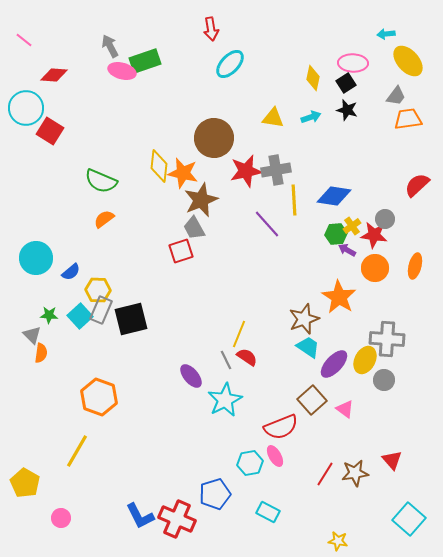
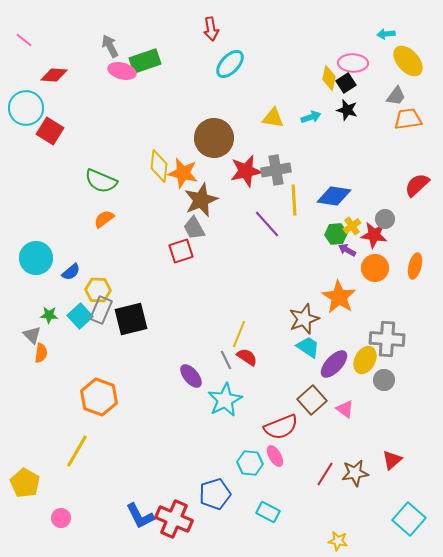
yellow diamond at (313, 78): moved 16 px right
red triangle at (392, 460): rotated 30 degrees clockwise
cyan hexagon at (250, 463): rotated 15 degrees clockwise
red cross at (177, 519): moved 3 px left
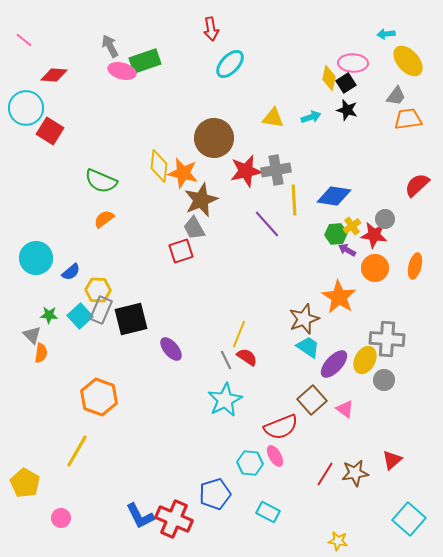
purple ellipse at (191, 376): moved 20 px left, 27 px up
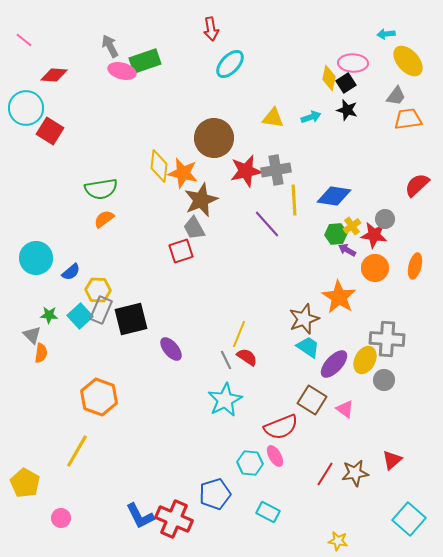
green semicircle at (101, 181): moved 8 px down; rotated 32 degrees counterclockwise
brown square at (312, 400): rotated 16 degrees counterclockwise
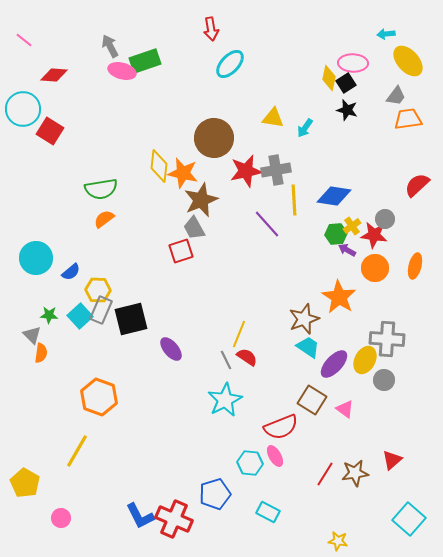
cyan circle at (26, 108): moved 3 px left, 1 px down
cyan arrow at (311, 117): moved 6 px left, 11 px down; rotated 144 degrees clockwise
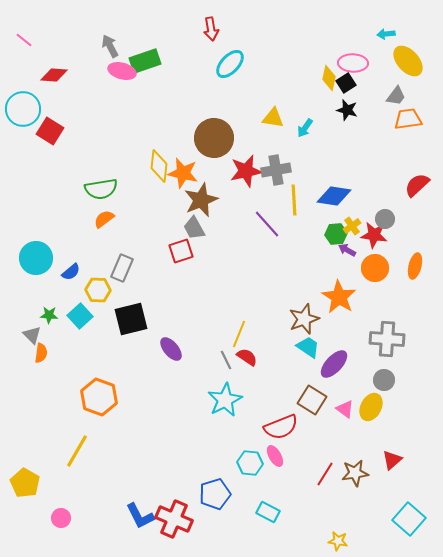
gray rectangle at (101, 310): moved 21 px right, 42 px up
yellow ellipse at (365, 360): moved 6 px right, 47 px down
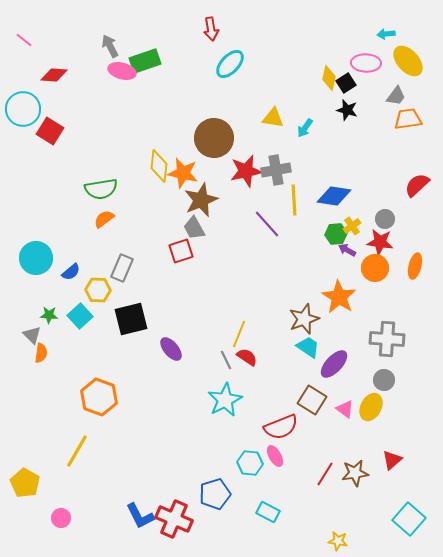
pink ellipse at (353, 63): moved 13 px right
red star at (374, 235): moved 6 px right, 7 px down
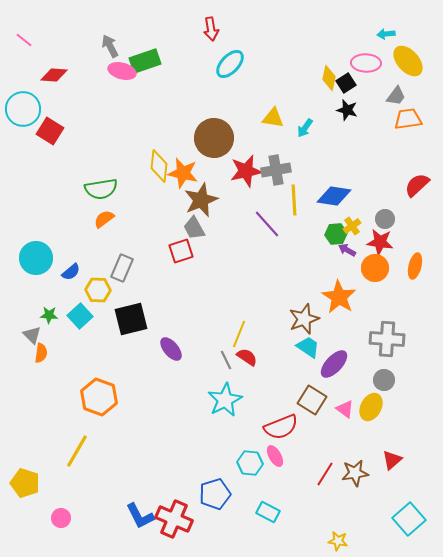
yellow pentagon at (25, 483): rotated 12 degrees counterclockwise
cyan square at (409, 519): rotated 8 degrees clockwise
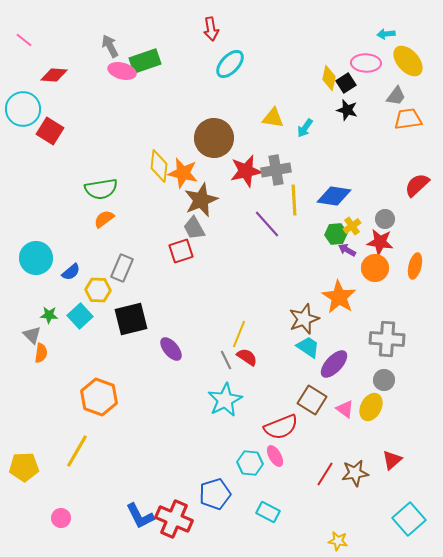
yellow pentagon at (25, 483): moved 1 px left, 16 px up; rotated 20 degrees counterclockwise
